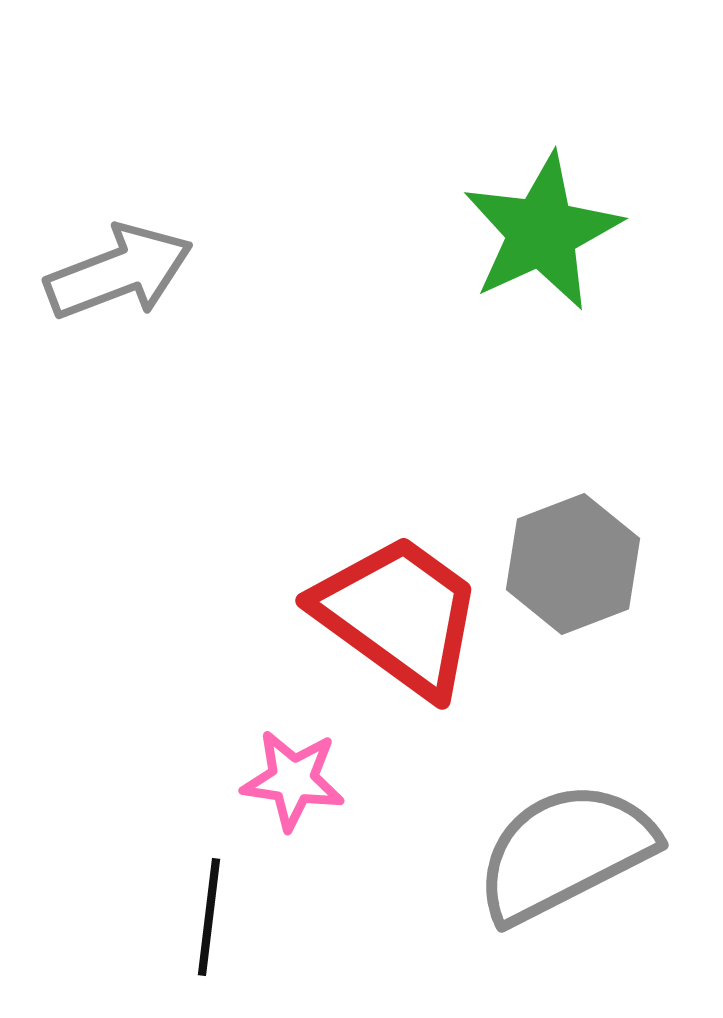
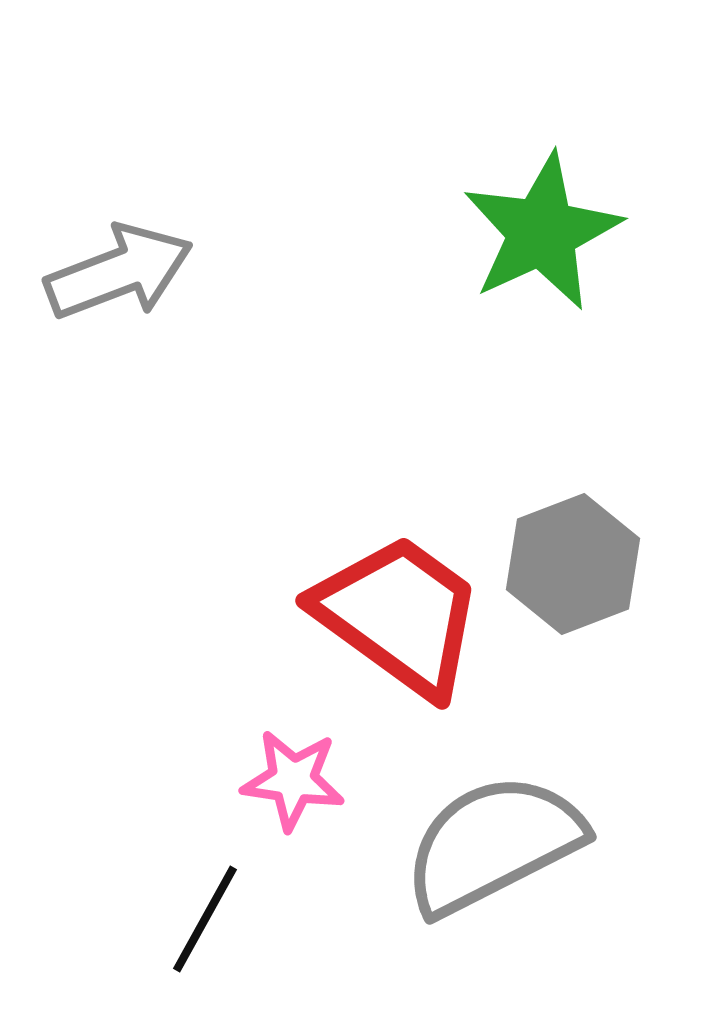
gray semicircle: moved 72 px left, 8 px up
black line: moved 4 px left, 2 px down; rotated 22 degrees clockwise
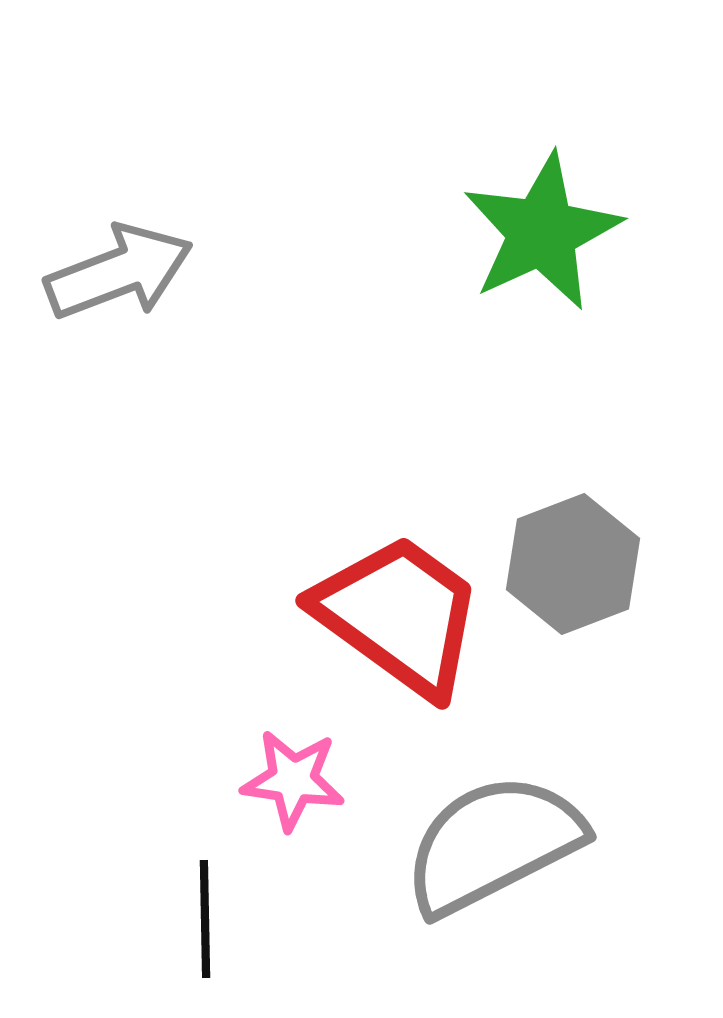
black line: rotated 30 degrees counterclockwise
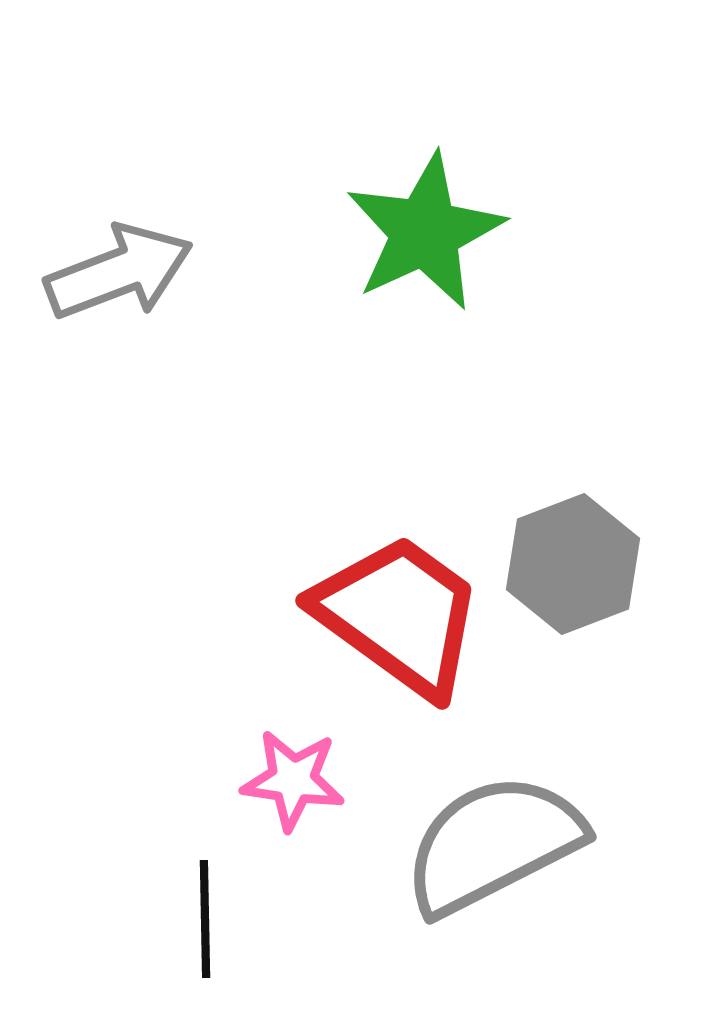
green star: moved 117 px left
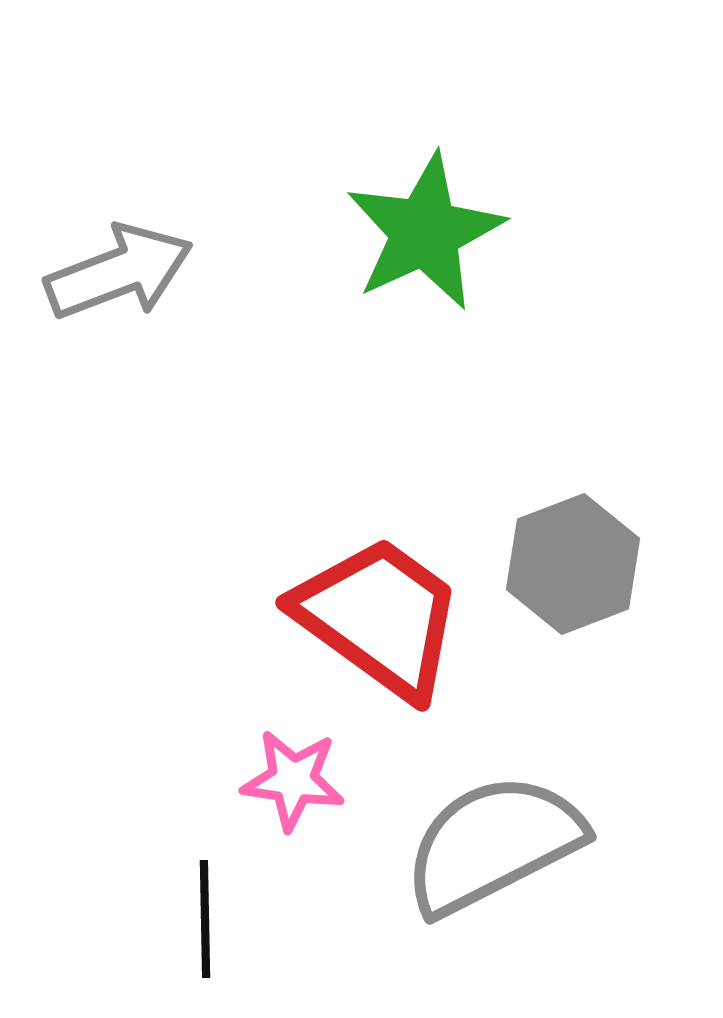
red trapezoid: moved 20 px left, 2 px down
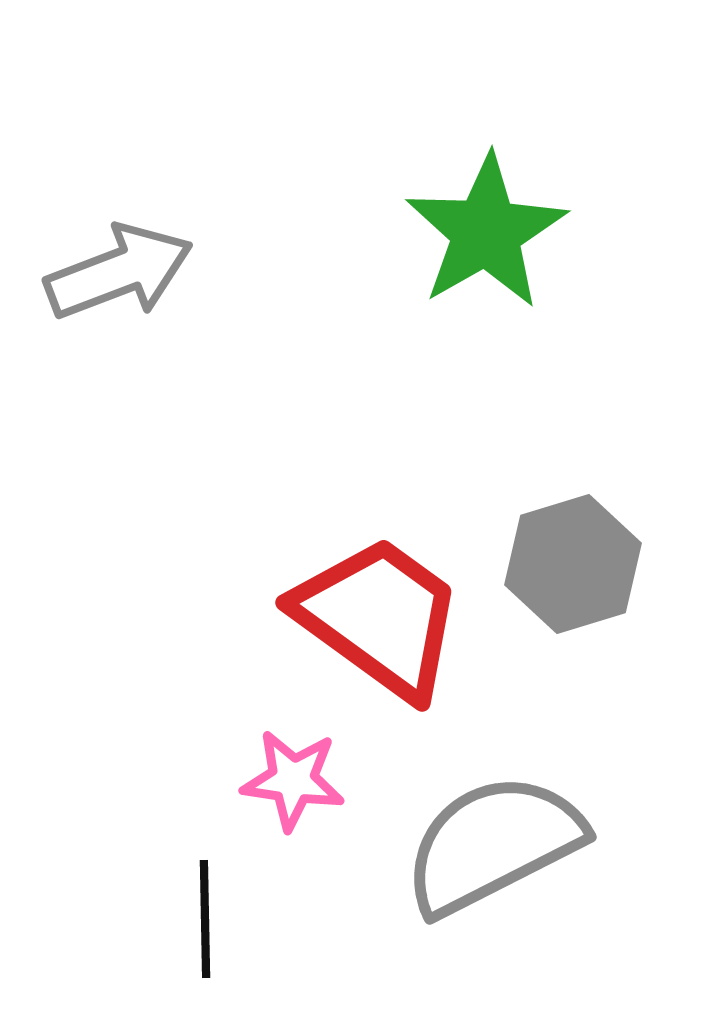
green star: moved 61 px right; rotated 5 degrees counterclockwise
gray hexagon: rotated 4 degrees clockwise
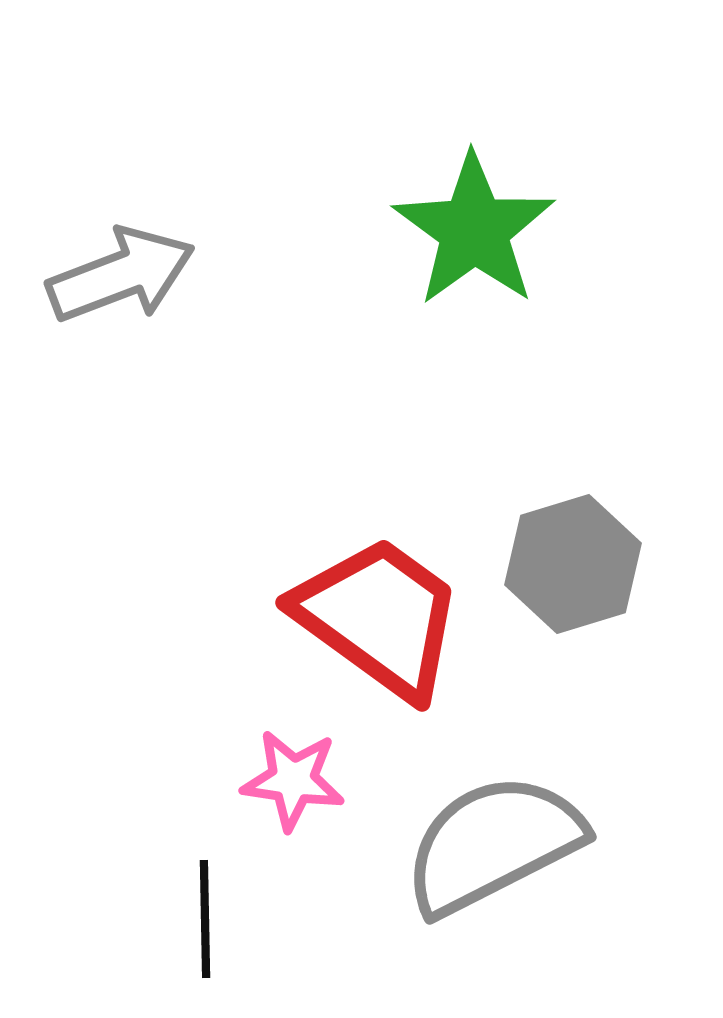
green star: moved 12 px left, 2 px up; rotated 6 degrees counterclockwise
gray arrow: moved 2 px right, 3 px down
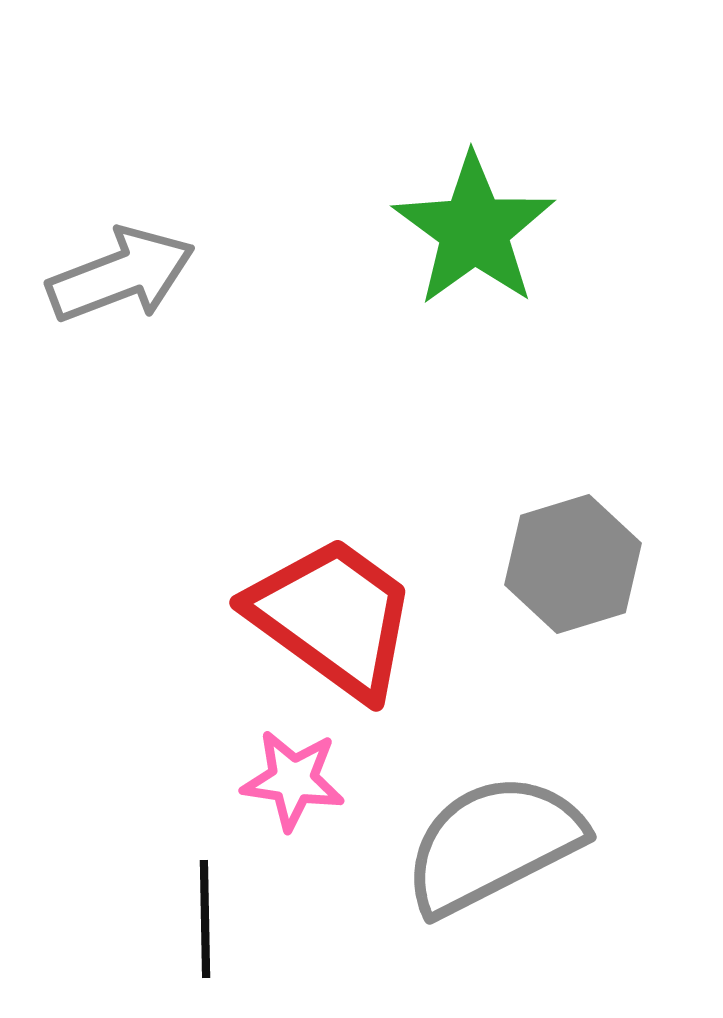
red trapezoid: moved 46 px left
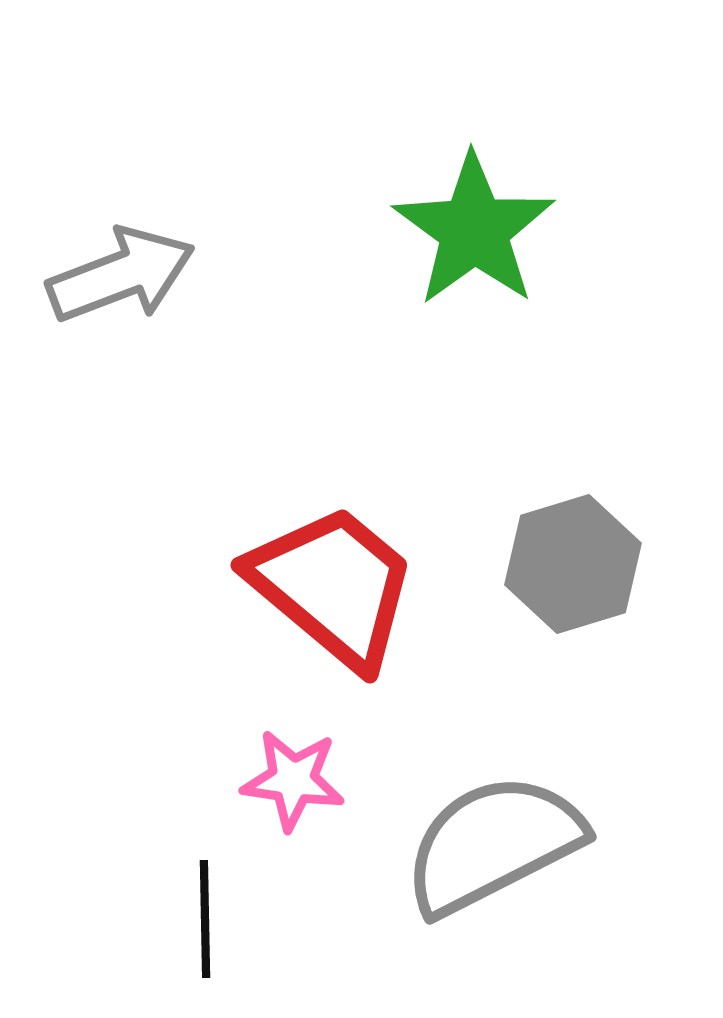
red trapezoid: moved 31 px up; rotated 4 degrees clockwise
